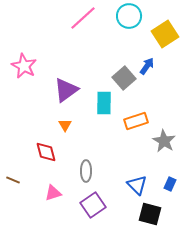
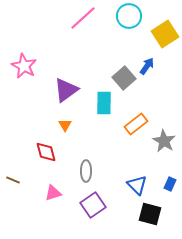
orange rectangle: moved 3 px down; rotated 20 degrees counterclockwise
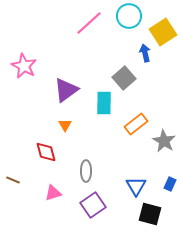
pink line: moved 6 px right, 5 px down
yellow square: moved 2 px left, 2 px up
blue arrow: moved 2 px left, 13 px up; rotated 48 degrees counterclockwise
blue triangle: moved 1 px left, 1 px down; rotated 15 degrees clockwise
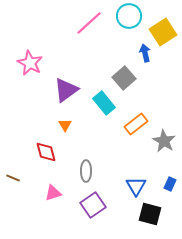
pink star: moved 6 px right, 3 px up
cyan rectangle: rotated 40 degrees counterclockwise
brown line: moved 2 px up
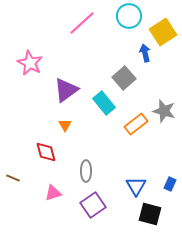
pink line: moved 7 px left
gray star: moved 30 px up; rotated 15 degrees counterclockwise
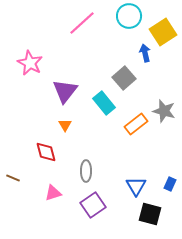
purple triangle: moved 1 px left, 1 px down; rotated 16 degrees counterclockwise
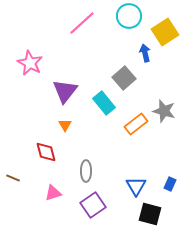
yellow square: moved 2 px right
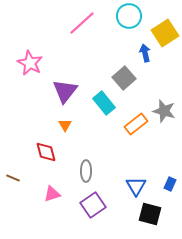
yellow square: moved 1 px down
pink triangle: moved 1 px left, 1 px down
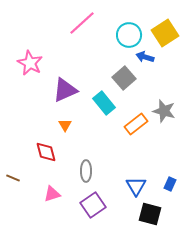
cyan circle: moved 19 px down
blue arrow: moved 4 px down; rotated 60 degrees counterclockwise
purple triangle: moved 1 px up; rotated 28 degrees clockwise
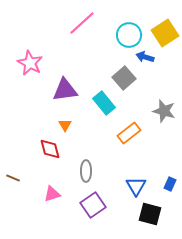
purple triangle: rotated 16 degrees clockwise
orange rectangle: moved 7 px left, 9 px down
red diamond: moved 4 px right, 3 px up
